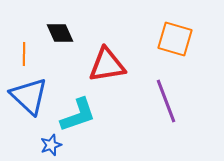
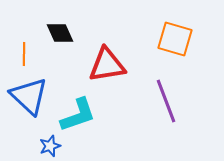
blue star: moved 1 px left, 1 px down
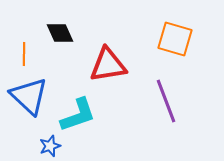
red triangle: moved 1 px right
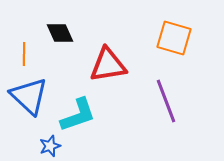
orange square: moved 1 px left, 1 px up
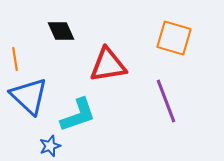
black diamond: moved 1 px right, 2 px up
orange line: moved 9 px left, 5 px down; rotated 10 degrees counterclockwise
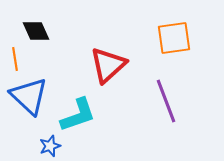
black diamond: moved 25 px left
orange square: rotated 24 degrees counterclockwise
red triangle: rotated 33 degrees counterclockwise
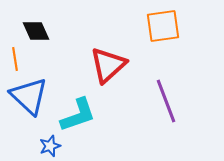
orange square: moved 11 px left, 12 px up
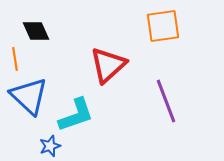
cyan L-shape: moved 2 px left
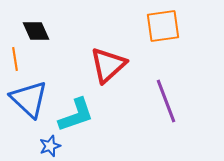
blue triangle: moved 3 px down
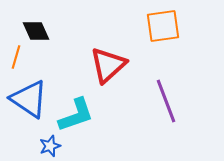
orange line: moved 1 px right, 2 px up; rotated 25 degrees clockwise
blue triangle: rotated 9 degrees counterclockwise
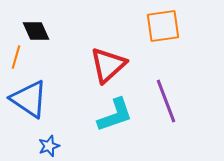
cyan L-shape: moved 39 px right
blue star: moved 1 px left
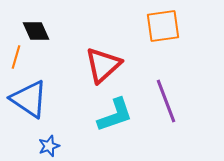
red triangle: moved 5 px left
